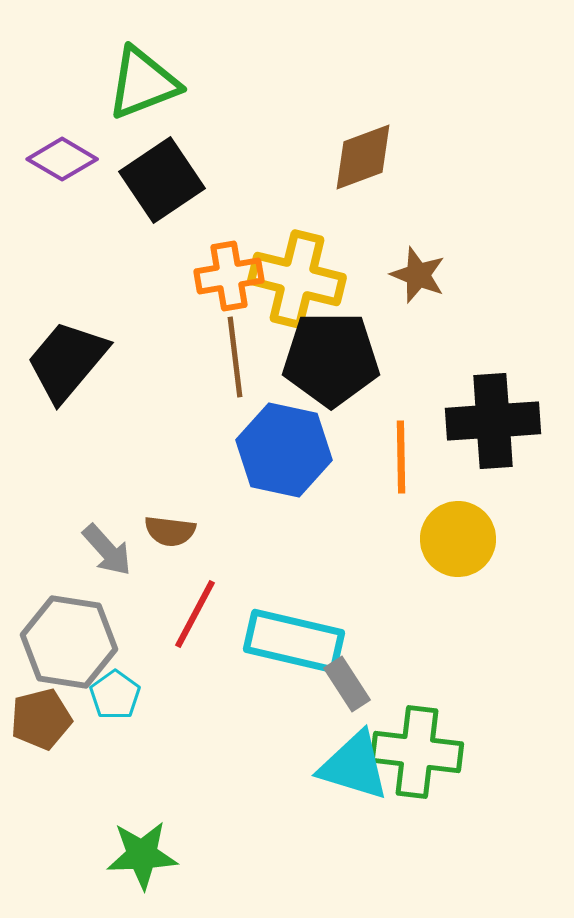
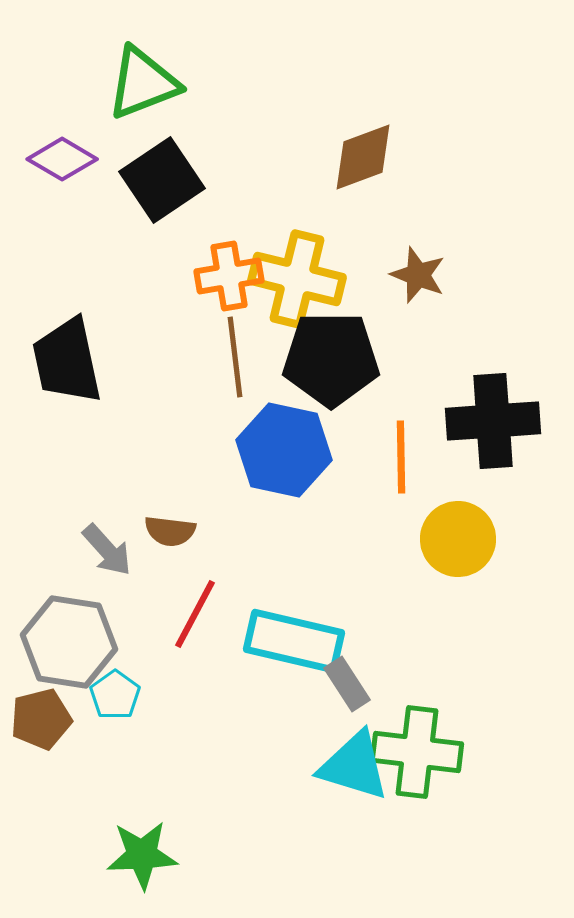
black trapezoid: rotated 52 degrees counterclockwise
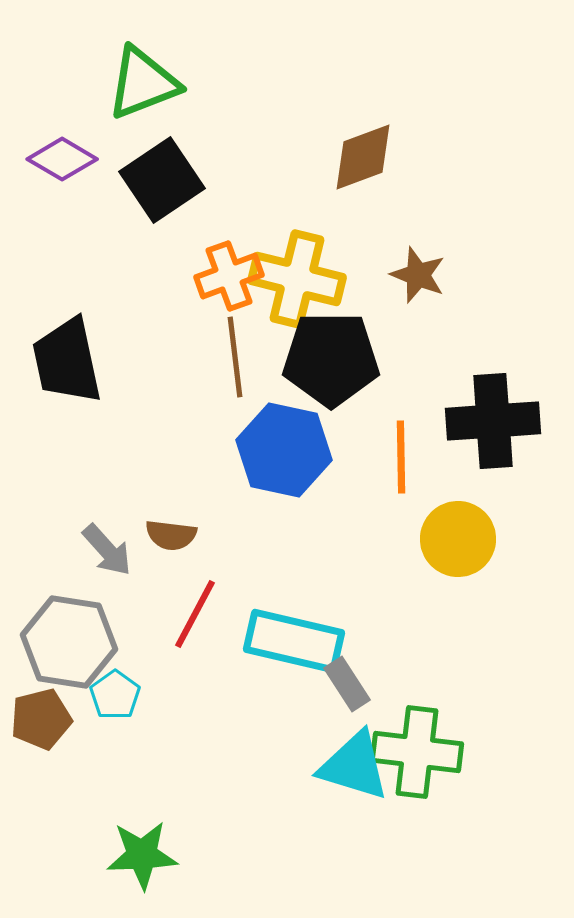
orange cross: rotated 10 degrees counterclockwise
brown semicircle: moved 1 px right, 4 px down
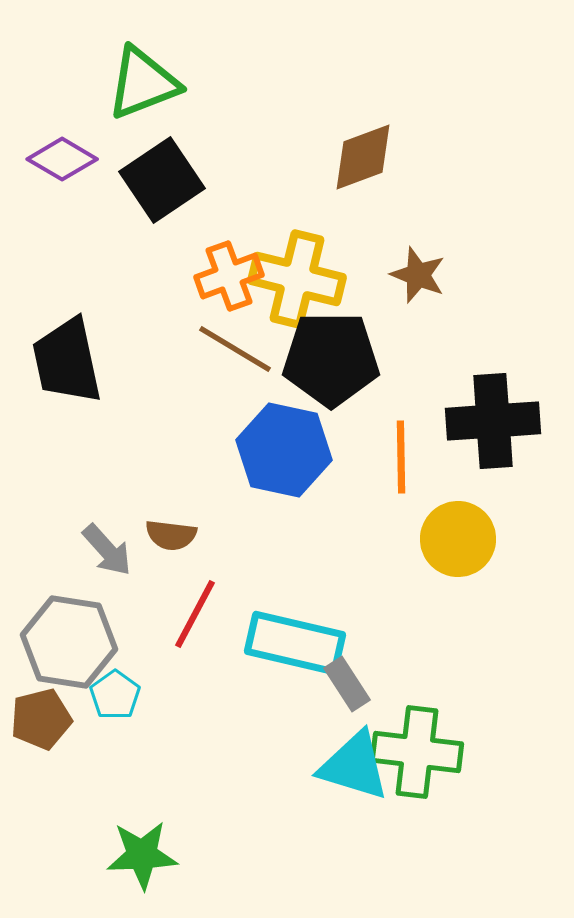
brown line: moved 8 px up; rotated 52 degrees counterclockwise
cyan rectangle: moved 1 px right, 2 px down
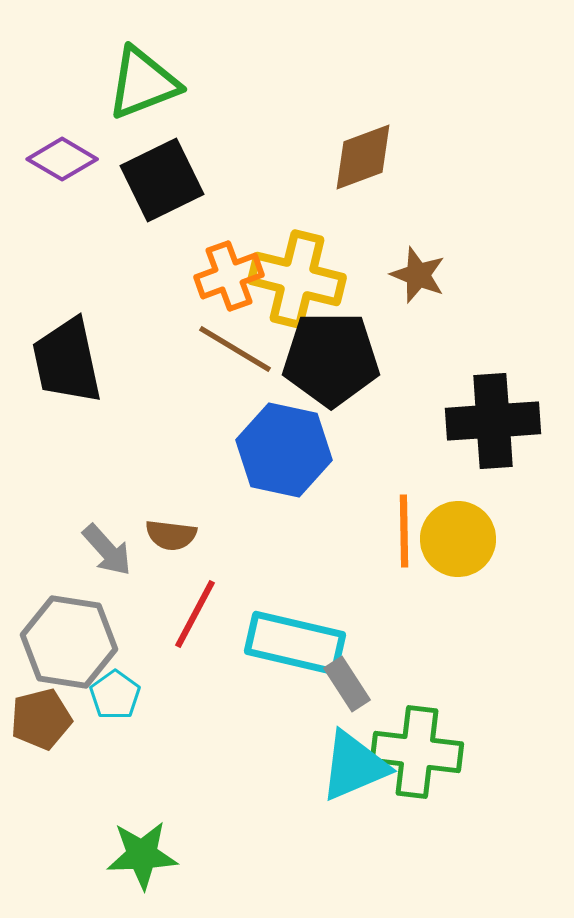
black square: rotated 8 degrees clockwise
orange line: moved 3 px right, 74 px down
cyan triangle: rotated 40 degrees counterclockwise
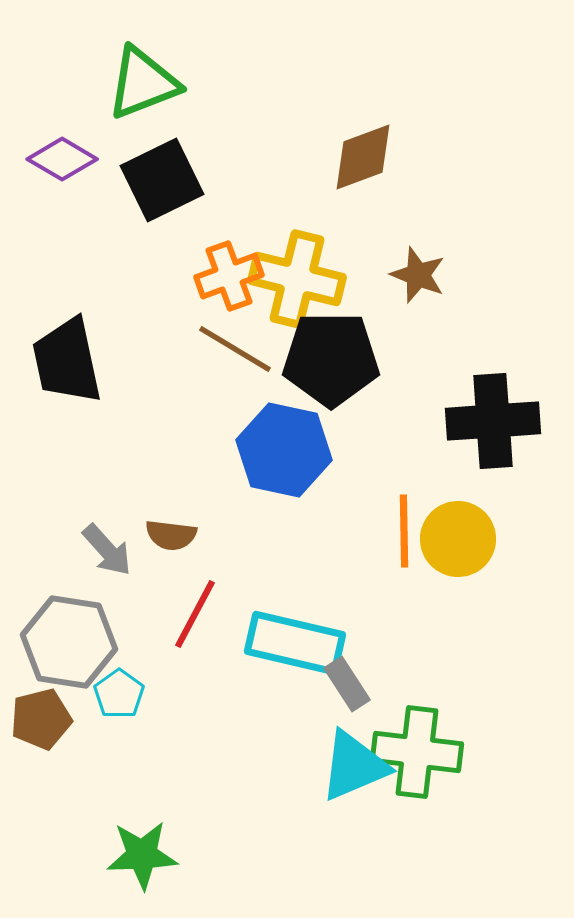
cyan pentagon: moved 4 px right, 1 px up
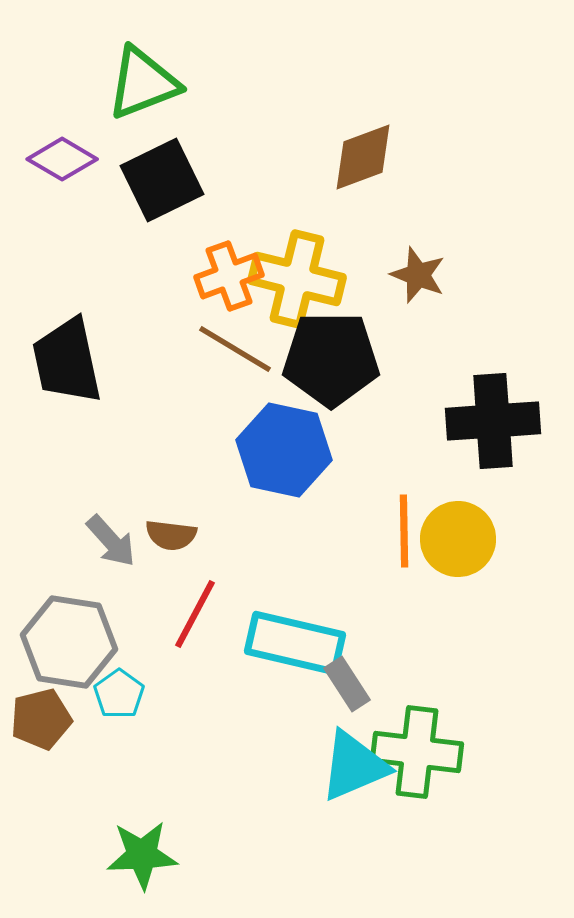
gray arrow: moved 4 px right, 9 px up
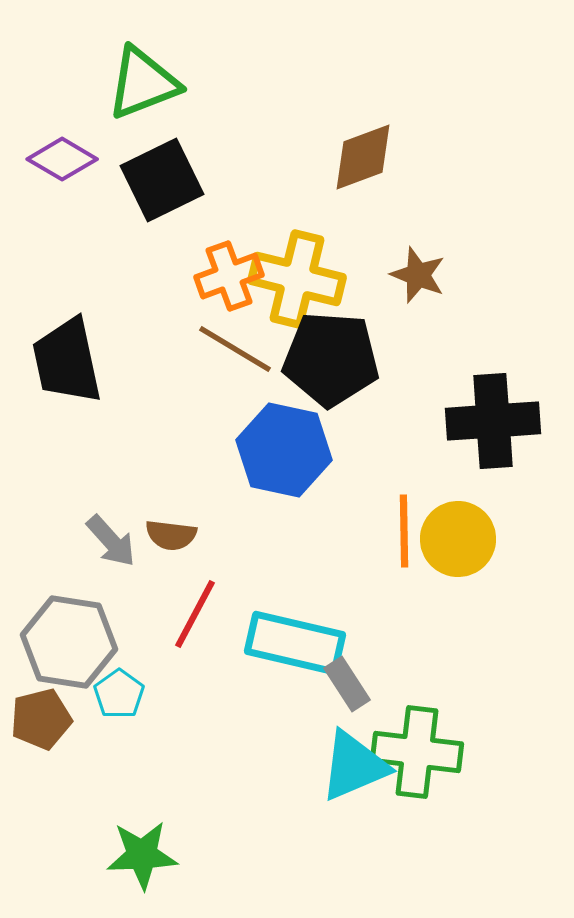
black pentagon: rotated 4 degrees clockwise
